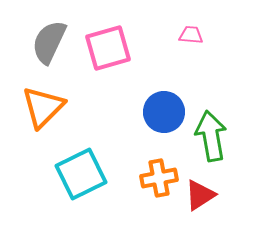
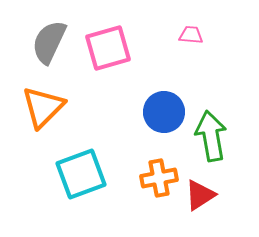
cyan square: rotated 6 degrees clockwise
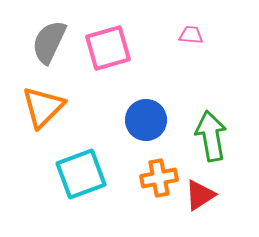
blue circle: moved 18 px left, 8 px down
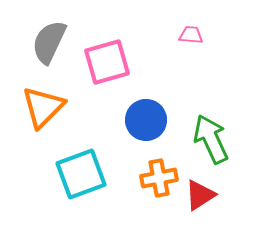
pink square: moved 1 px left, 14 px down
green arrow: moved 3 px down; rotated 15 degrees counterclockwise
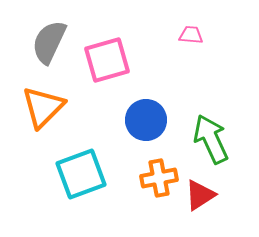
pink square: moved 2 px up
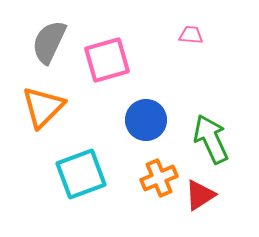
orange cross: rotated 12 degrees counterclockwise
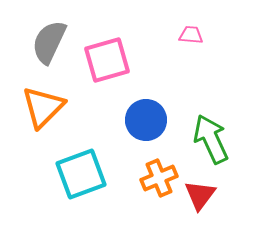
red triangle: rotated 20 degrees counterclockwise
